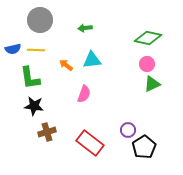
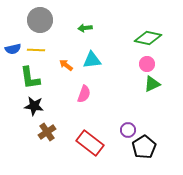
brown cross: rotated 18 degrees counterclockwise
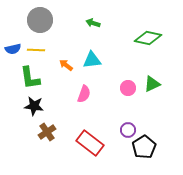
green arrow: moved 8 px right, 5 px up; rotated 24 degrees clockwise
pink circle: moved 19 px left, 24 px down
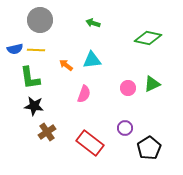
blue semicircle: moved 2 px right
purple circle: moved 3 px left, 2 px up
black pentagon: moved 5 px right, 1 px down
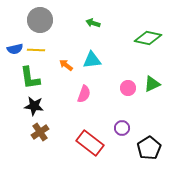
purple circle: moved 3 px left
brown cross: moved 7 px left
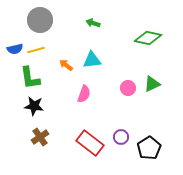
yellow line: rotated 18 degrees counterclockwise
purple circle: moved 1 px left, 9 px down
brown cross: moved 5 px down
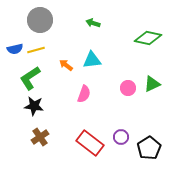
green L-shape: rotated 65 degrees clockwise
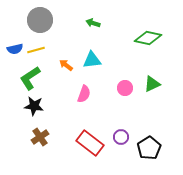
pink circle: moved 3 px left
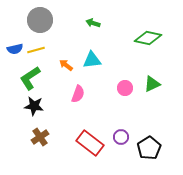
pink semicircle: moved 6 px left
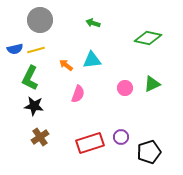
green L-shape: rotated 30 degrees counterclockwise
red rectangle: rotated 56 degrees counterclockwise
black pentagon: moved 4 px down; rotated 15 degrees clockwise
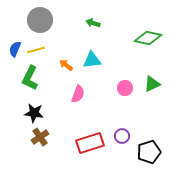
blue semicircle: rotated 126 degrees clockwise
black star: moved 7 px down
purple circle: moved 1 px right, 1 px up
